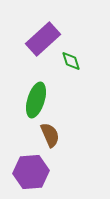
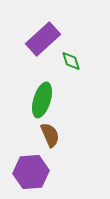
green ellipse: moved 6 px right
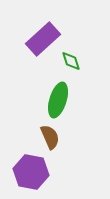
green ellipse: moved 16 px right
brown semicircle: moved 2 px down
purple hexagon: rotated 16 degrees clockwise
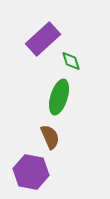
green ellipse: moved 1 px right, 3 px up
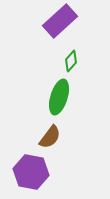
purple rectangle: moved 17 px right, 18 px up
green diamond: rotated 60 degrees clockwise
brown semicircle: rotated 60 degrees clockwise
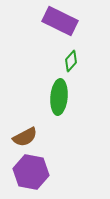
purple rectangle: rotated 68 degrees clockwise
green ellipse: rotated 12 degrees counterclockwise
brown semicircle: moved 25 px left; rotated 25 degrees clockwise
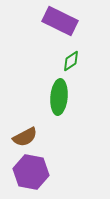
green diamond: rotated 15 degrees clockwise
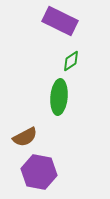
purple hexagon: moved 8 px right
